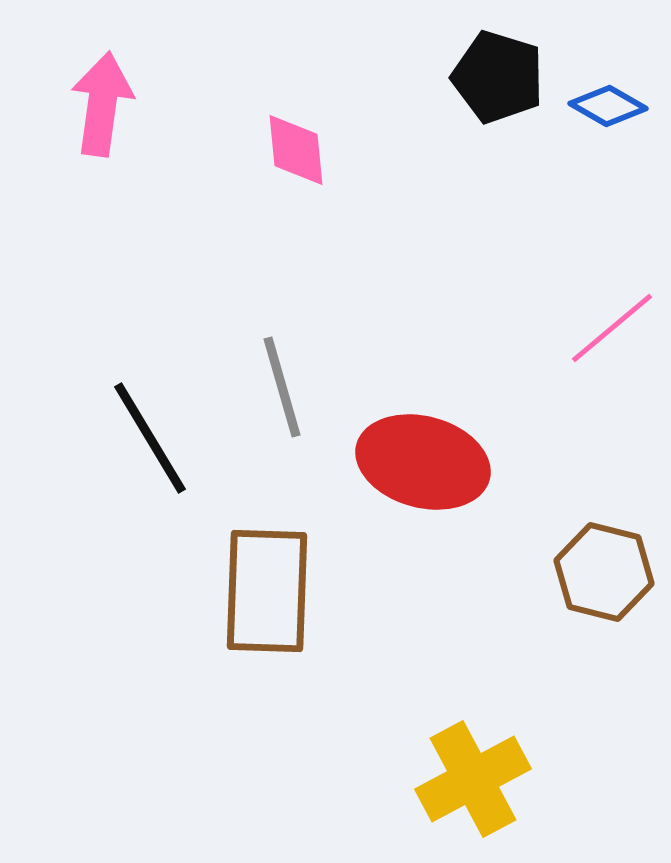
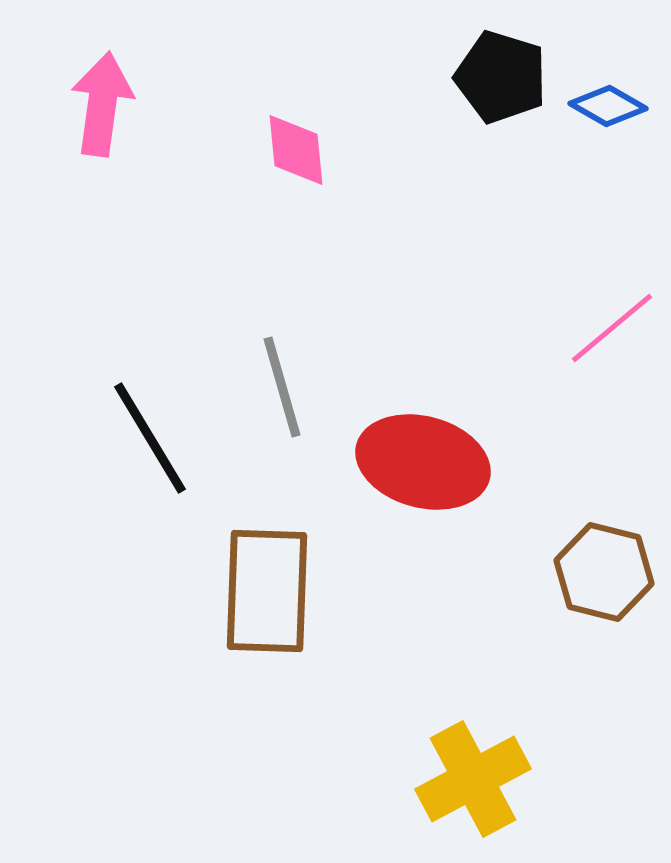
black pentagon: moved 3 px right
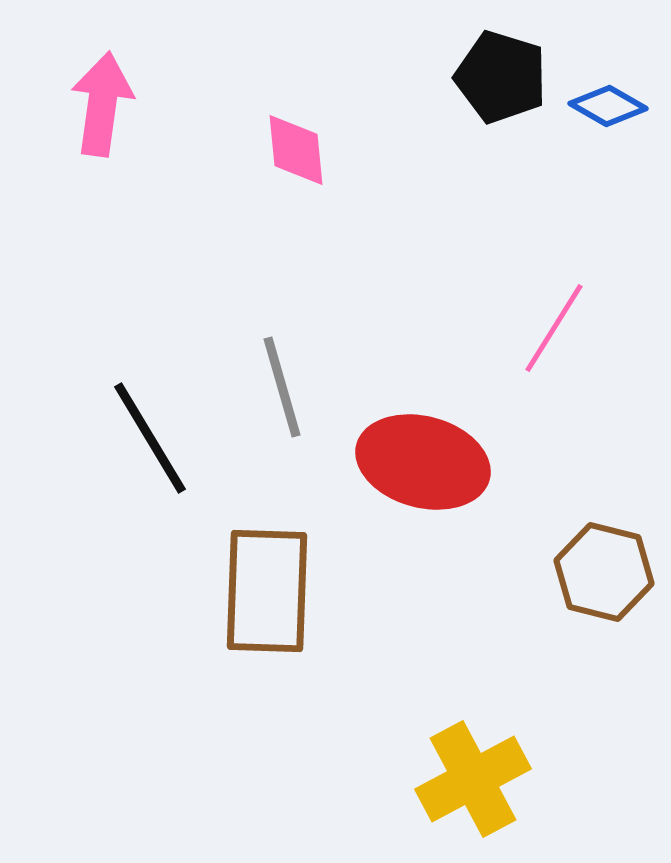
pink line: moved 58 px left; rotated 18 degrees counterclockwise
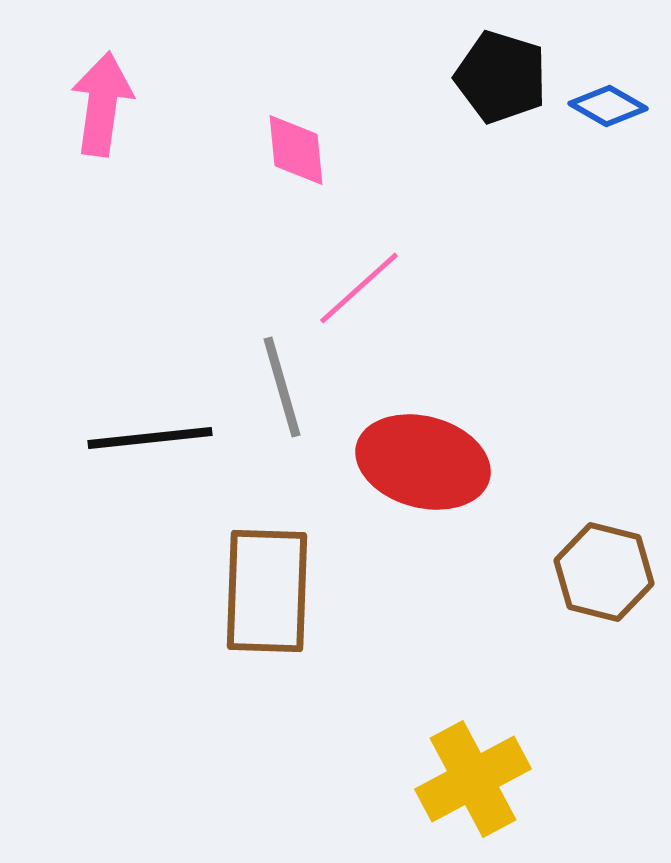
pink line: moved 195 px left, 40 px up; rotated 16 degrees clockwise
black line: rotated 65 degrees counterclockwise
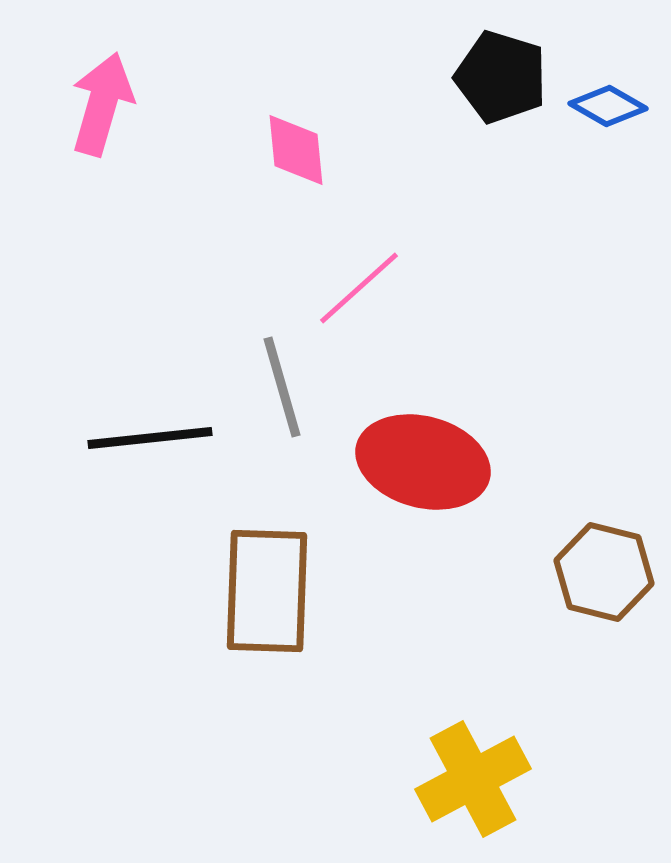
pink arrow: rotated 8 degrees clockwise
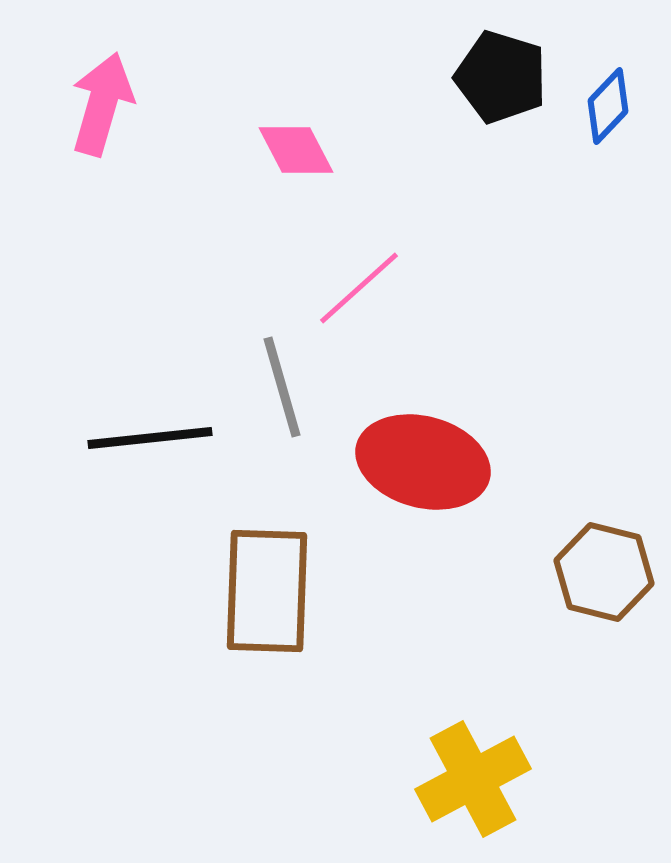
blue diamond: rotated 76 degrees counterclockwise
pink diamond: rotated 22 degrees counterclockwise
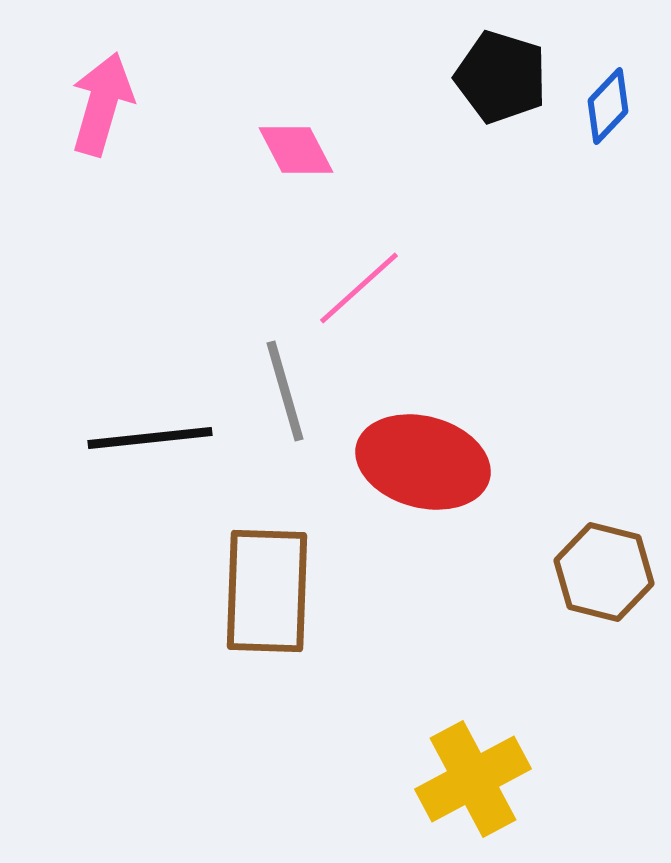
gray line: moved 3 px right, 4 px down
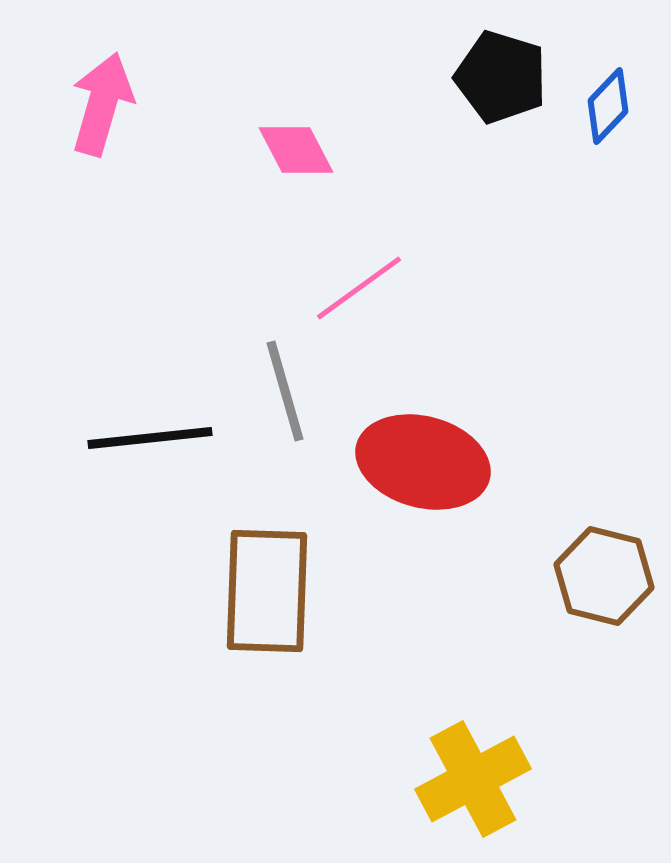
pink line: rotated 6 degrees clockwise
brown hexagon: moved 4 px down
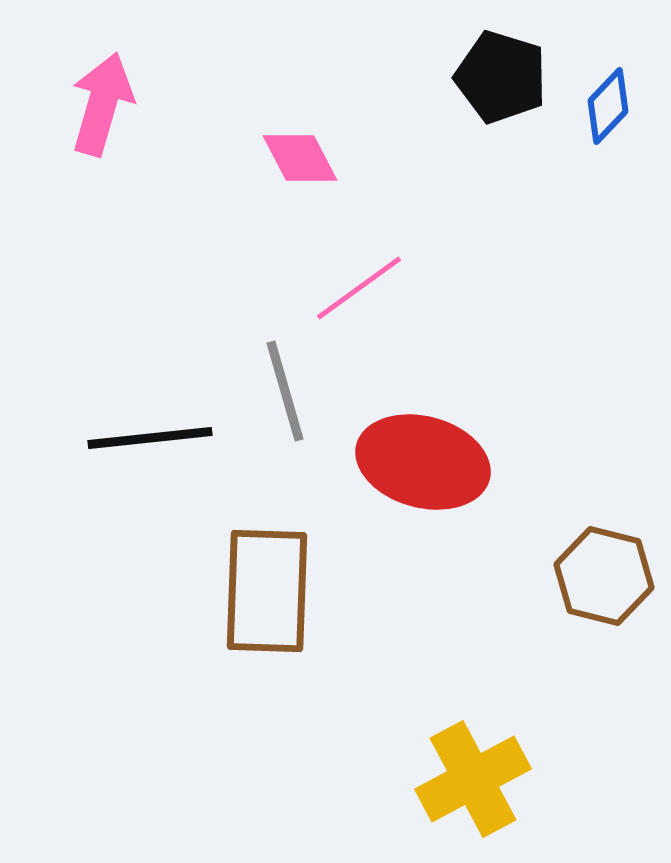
pink diamond: moved 4 px right, 8 px down
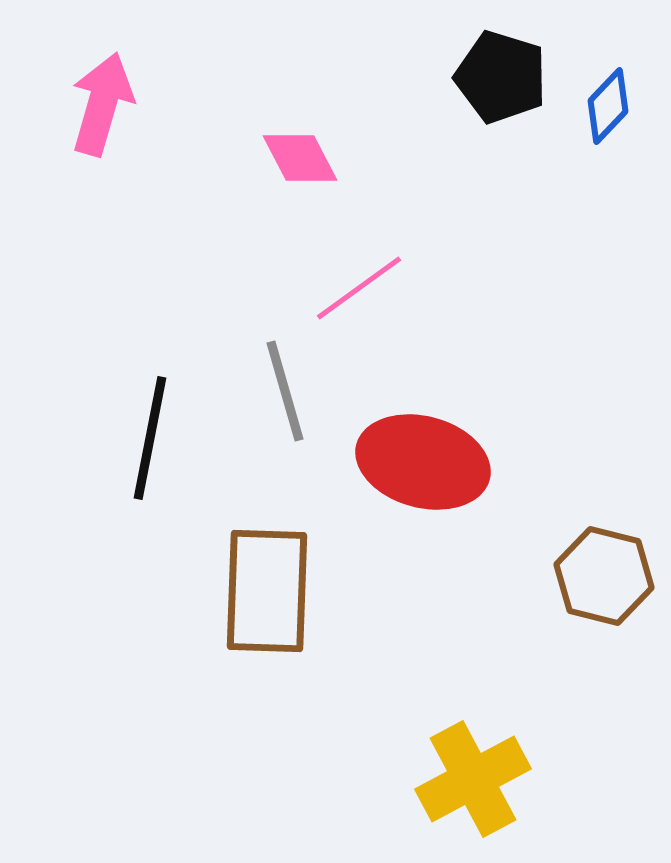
black line: rotated 73 degrees counterclockwise
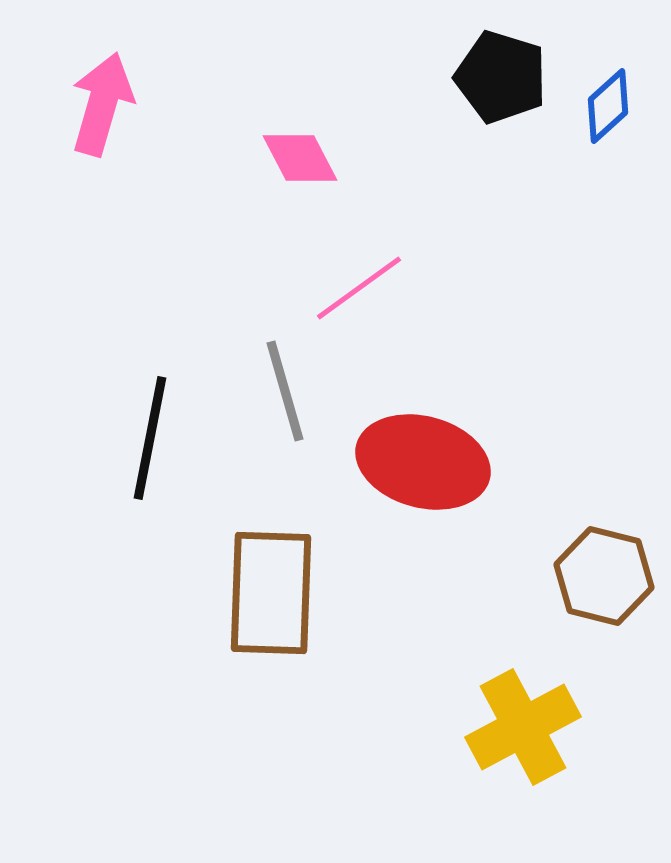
blue diamond: rotated 4 degrees clockwise
brown rectangle: moved 4 px right, 2 px down
yellow cross: moved 50 px right, 52 px up
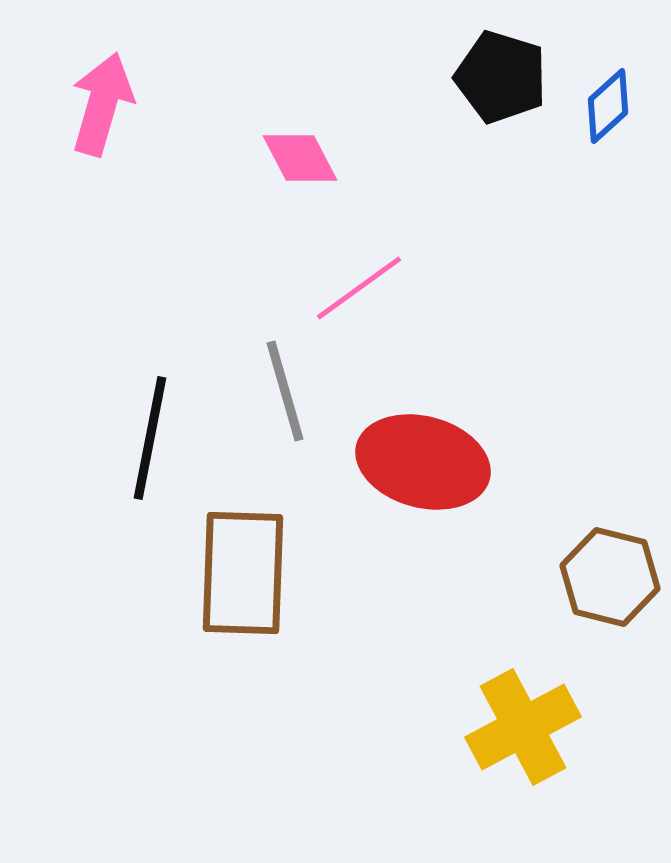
brown hexagon: moved 6 px right, 1 px down
brown rectangle: moved 28 px left, 20 px up
